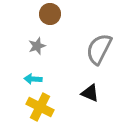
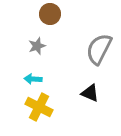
yellow cross: moved 1 px left
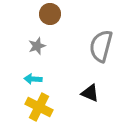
gray semicircle: moved 2 px right, 3 px up; rotated 12 degrees counterclockwise
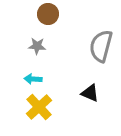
brown circle: moved 2 px left
gray star: rotated 24 degrees clockwise
yellow cross: rotated 20 degrees clockwise
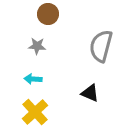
yellow cross: moved 4 px left, 5 px down
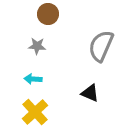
gray semicircle: rotated 8 degrees clockwise
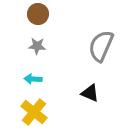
brown circle: moved 10 px left
yellow cross: moved 1 px left; rotated 8 degrees counterclockwise
